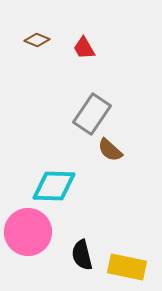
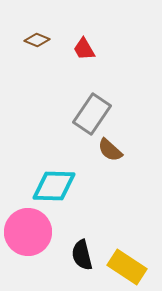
red trapezoid: moved 1 px down
yellow rectangle: rotated 21 degrees clockwise
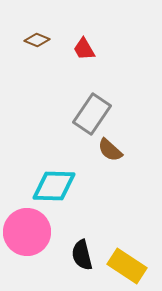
pink circle: moved 1 px left
yellow rectangle: moved 1 px up
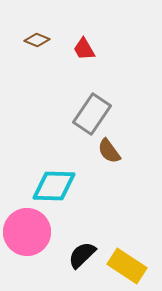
brown semicircle: moved 1 px left, 1 px down; rotated 12 degrees clockwise
black semicircle: rotated 60 degrees clockwise
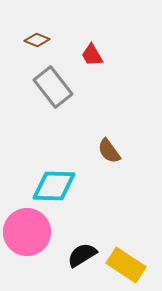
red trapezoid: moved 8 px right, 6 px down
gray rectangle: moved 39 px left, 27 px up; rotated 72 degrees counterclockwise
black semicircle: rotated 12 degrees clockwise
yellow rectangle: moved 1 px left, 1 px up
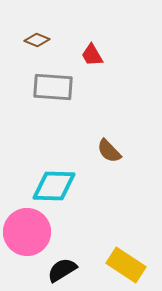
gray rectangle: rotated 48 degrees counterclockwise
brown semicircle: rotated 8 degrees counterclockwise
black semicircle: moved 20 px left, 15 px down
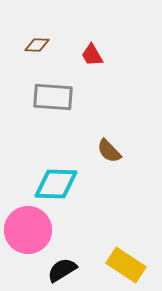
brown diamond: moved 5 px down; rotated 20 degrees counterclockwise
gray rectangle: moved 10 px down
cyan diamond: moved 2 px right, 2 px up
pink circle: moved 1 px right, 2 px up
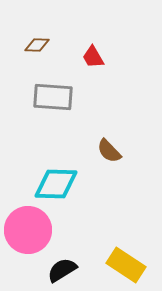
red trapezoid: moved 1 px right, 2 px down
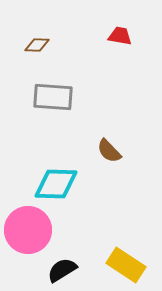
red trapezoid: moved 27 px right, 21 px up; rotated 130 degrees clockwise
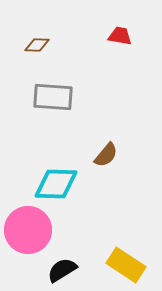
brown semicircle: moved 3 px left, 4 px down; rotated 96 degrees counterclockwise
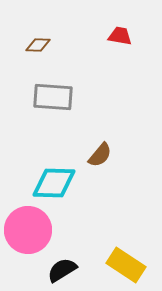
brown diamond: moved 1 px right
brown semicircle: moved 6 px left
cyan diamond: moved 2 px left, 1 px up
